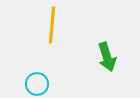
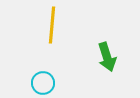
cyan circle: moved 6 px right, 1 px up
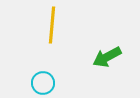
green arrow: rotated 80 degrees clockwise
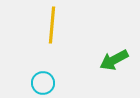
green arrow: moved 7 px right, 3 px down
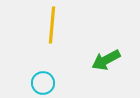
green arrow: moved 8 px left
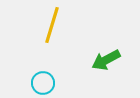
yellow line: rotated 12 degrees clockwise
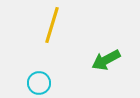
cyan circle: moved 4 px left
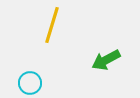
cyan circle: moved 9 px left
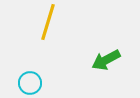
yellow line: moved 4 px left, 3 px up
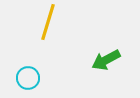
cyan circle: moved 2 px left, 5 px up
